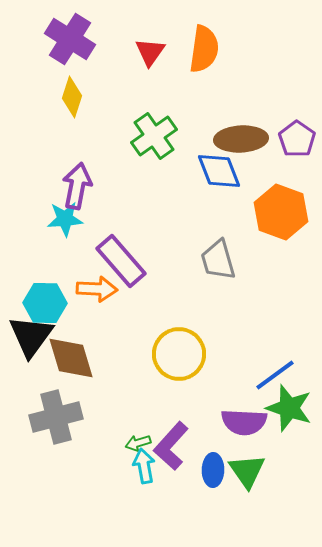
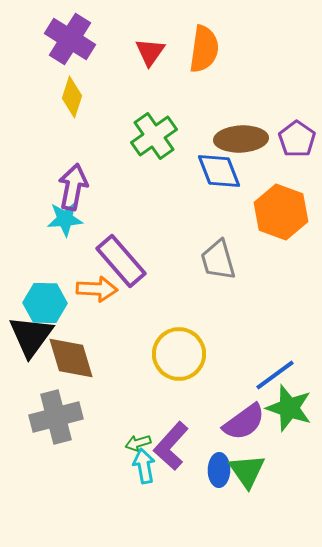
purple arrow: moved 4 px left, 1 px down
purple semicircle: rotated 39 degrees counterclockwise
blue ellipse: moved 6 px right
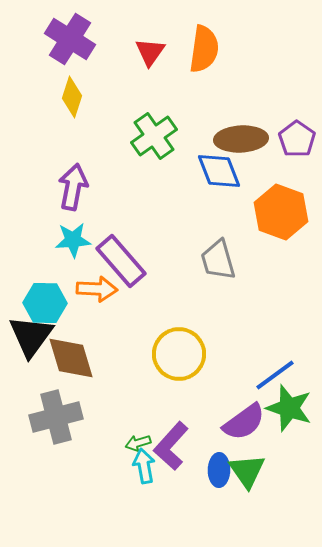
cyan star: moved 8 px right, 21 px down
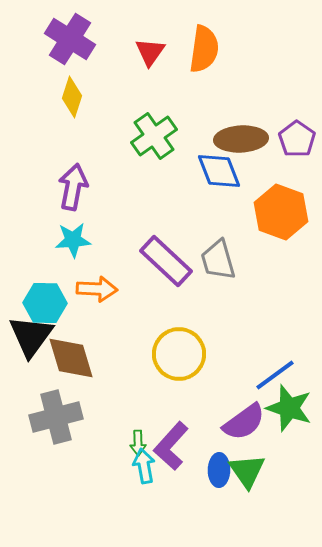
purple rectangle: moved 45 px right; rotated 6 degrees counterclockwise
green arrow: rotated 75 degrees counterclockwise
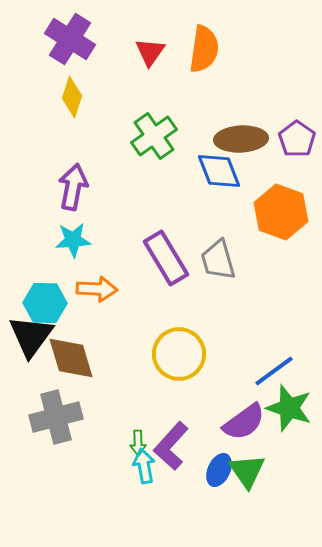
purple rectangle: moved 3 px up; rotated 16 degrees clockwise
blue line: moved 1 px left, 4 px up
blue ellipse: rotated 24 degrees clockwise
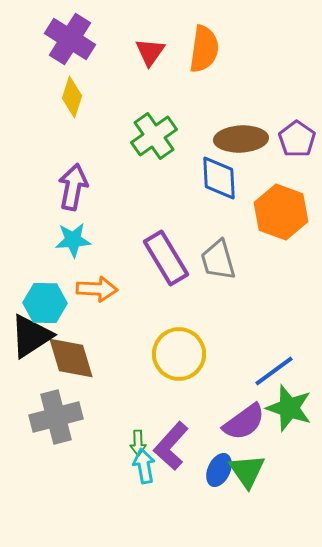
blue diamond: moved 7 px down; rotated 18 degrees clockwise
black triangle: rotated 21 degrees clockwise
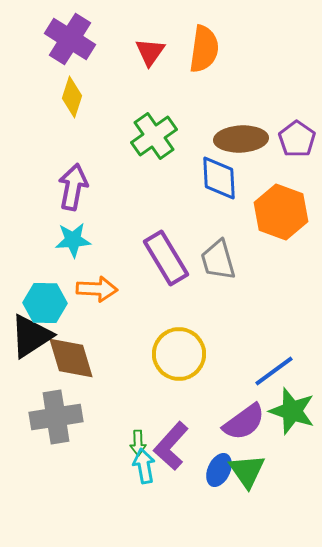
green star: moved 3 px right, 3 px down
gray cross: rotated 6 degrees clockwise
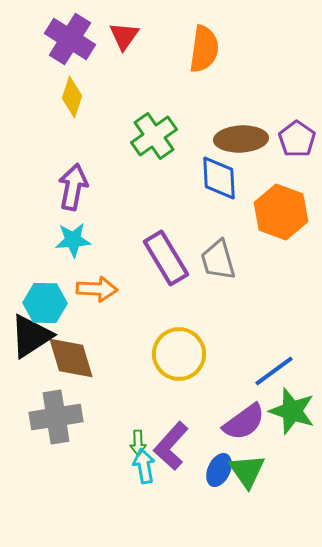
red triangle: moved 26 px left, 16 px up
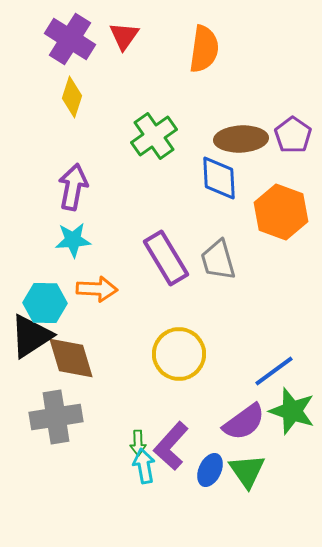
purple pentagon: moved 4 px left, 4 px up
blue ellipse: moved 9 px left
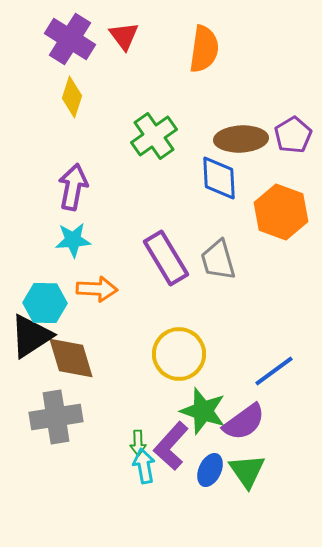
red triangle: rotated 12 degrees counterclockwise
purple pentagon: rotated 6 degrees clockwise
green star: moved 89 px left
